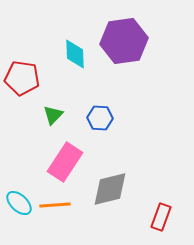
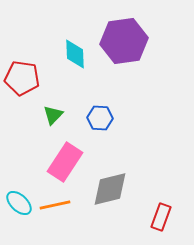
orange line: rotated 8 degrees counterclockwise
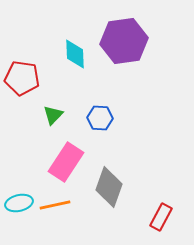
pink rectangle: moved 1 px right
gray diamond: moved 1 px left, 2 px up; rotated 57 degrees counterclockwise
cyan ellipse: rotated 56 degrees counterclockwise
red rectangle: rotated 8 degrees clockwise
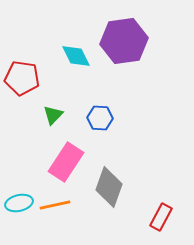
cyan diamond: moved 1 px right, 2 px down; rotated 24 degrees counterclockwise
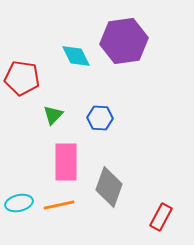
pink rectangle: rotated 33 degrees counterclockwise
orange line: moved 4 px right
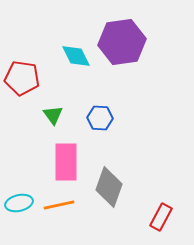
purple hexagon: moved 2 px left, 1 px down
green triangle: rotated 20 degrees counterclockwise
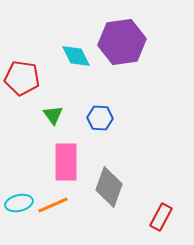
orange line: moved 6 px left; rotated 12 degrees counterclockwise
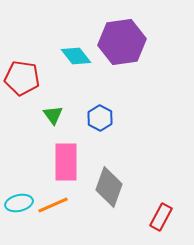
cyan diamond: rotated 12 degrees counterclockwise
blue hexagon: rotated 25 degrees clockwise
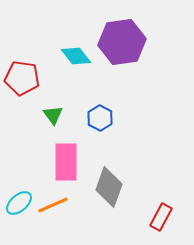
cyan ellipse: rotated 28 degrees counterclockwise
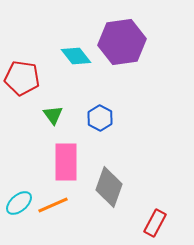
red rectangle: moved 6 px left, 6 px down
